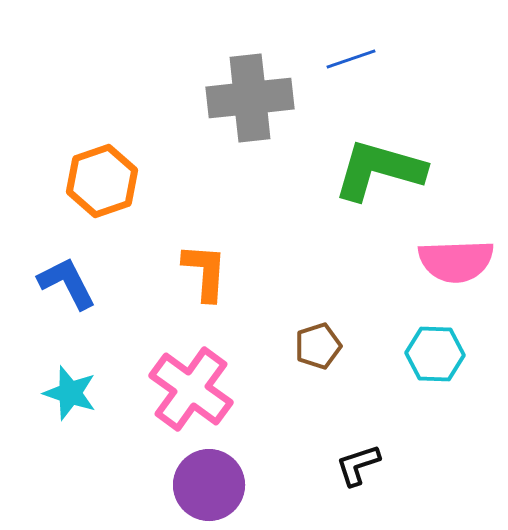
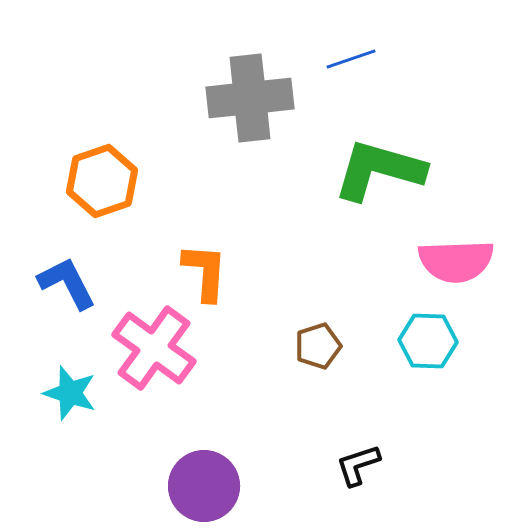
cyan hexagon: moved 7 px left, 13 px up
pink cross: moved 37 px left, 41 px up
purple circle: moved 5 px left, 1 px down
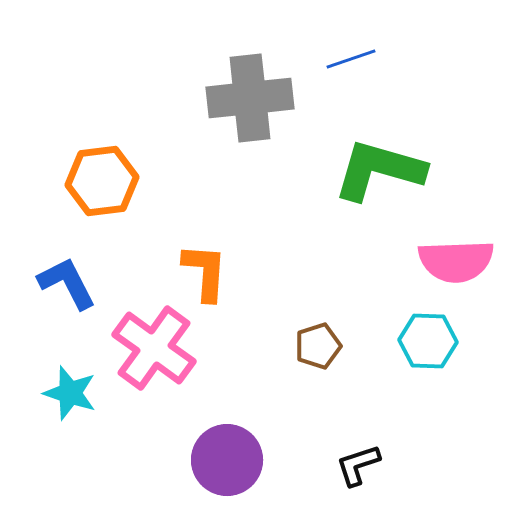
orange hexagon: rotated 12 degrees clockwise
purple circle: moved 23 px right, 26 px up
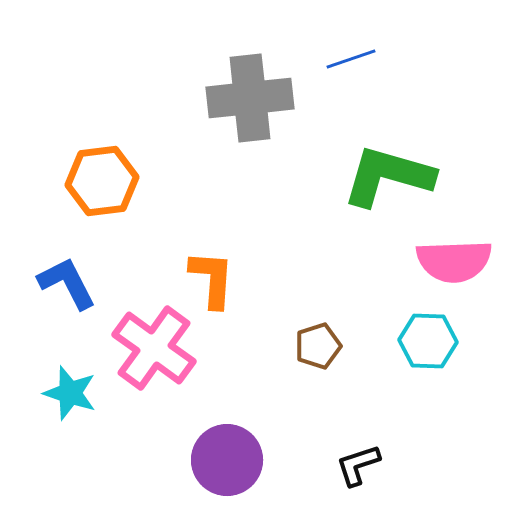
green L-shape: moved 9 px right, 6 px down
pink semicircle: moved 2 px left
orange L-shape: moved 7 px right, 7 px down
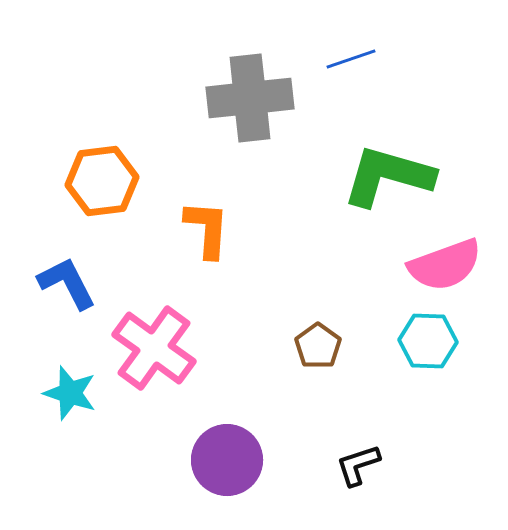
pink semicircle: moved 9 px left, 4 px down; rotated 18 degrees counterclockwise
orange L-shape: moved 5 px left, 50 px up
brown pentagon: rotated 18 degrees counterclockwise
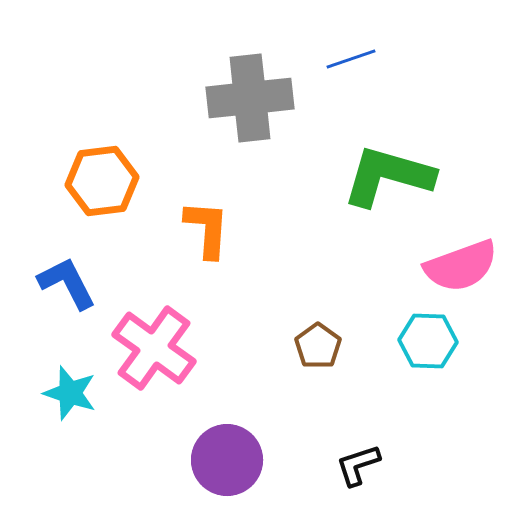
pink semicircle: moved 16 px right, 1 px down
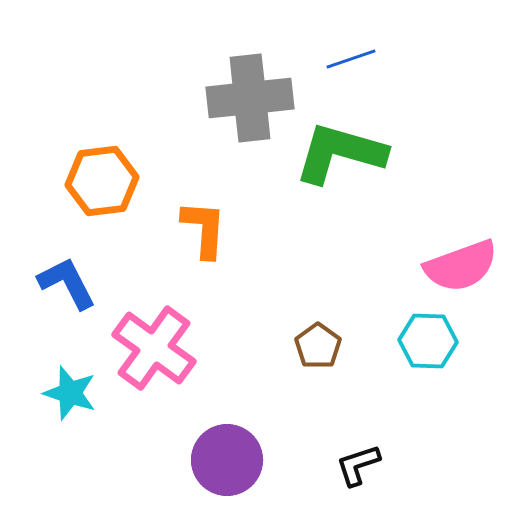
green L-shape: moved 48 px left, 23 px up
orange L-shape: moved 3 px left
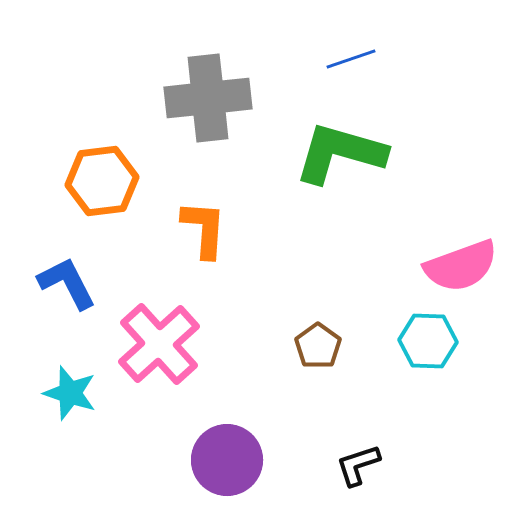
gray cross: moved 42 px left
pink cross: moved 5 px right, 4 px up; rotated 12 degrees clockwise
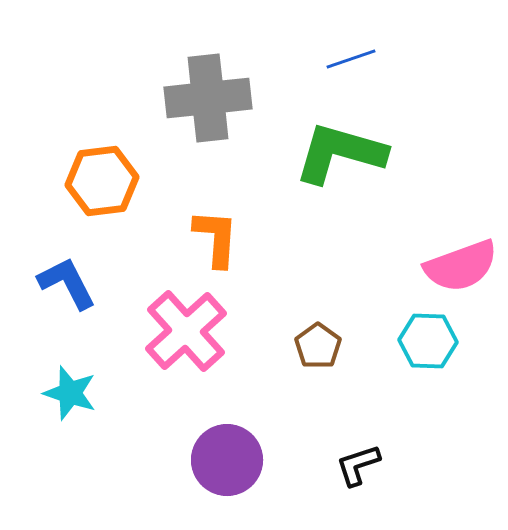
orange L-shape: moved 12 px right, 9 px down
pink cross: moved 27 px right, 13 px up
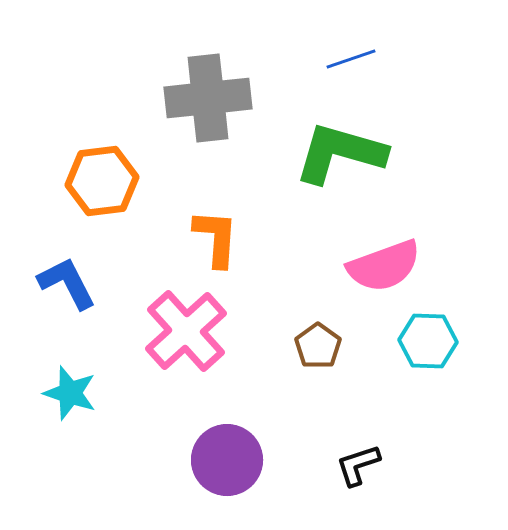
pink semicircle: moved 77 px left
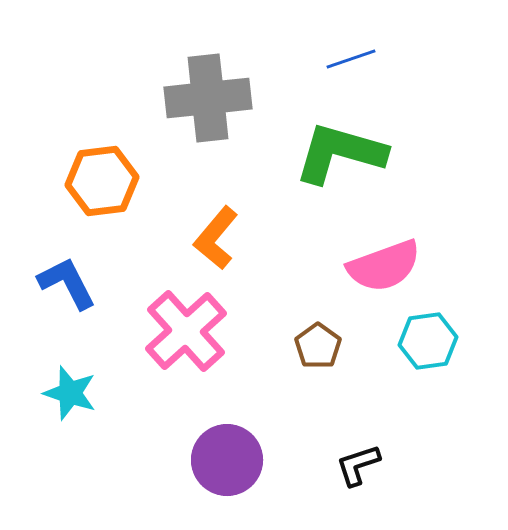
orange L-shape: rotated 144 degrees counterclockwise
cyan hexagon: rotated 10 degrees counterclockwise
